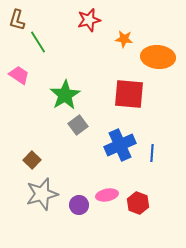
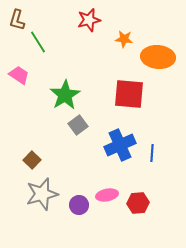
red hexagon: rotated 25 degrees counterclockwise
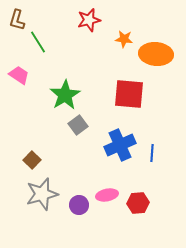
orange ellipse: moved 2 px left, 3 px up
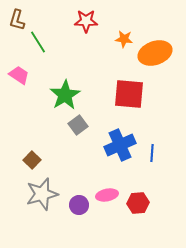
red star: moved 3 px left, 1 px down; rotated 15 degrees clockwise
orange ellipse: moved 1 px left, 1 px up; rotated 24 degrees counterclockwise
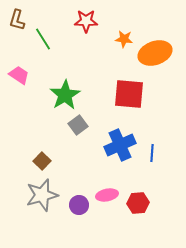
green line: moved 5 px right, 3 px up
brown square: moved 10 px right, 1 px down
gray star: moved 1 px down
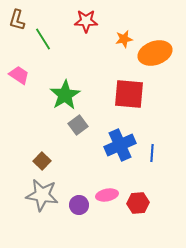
orange star: rotated 18 degrees counterclockwise
gray star: rotated 24 degrees clockwise
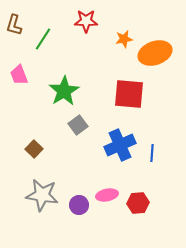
brown L-shape: moved 3 px left, 5 px down
green line: rotated 65 degrees clockwise
pink trapezoid: rotated 145 degrees counterclockwise
green star: moved 1 px left, 4 px up
brown square: moved 8 px left, 12 px up
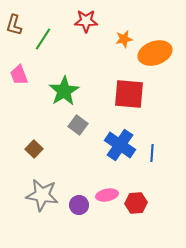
gray square: rotated 18 degrees counterclockwise
blue cross: rotated 32 degrees counterclockwise
red hexagon: moved 2 px left
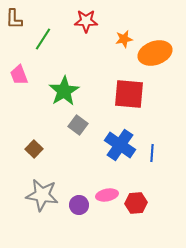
brown L-shape: moved 6 px up; rotated 15 degrees counterclockwise
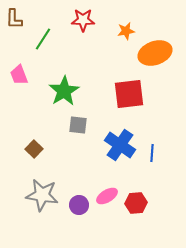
red star: moved 3 px left, 1 px up
orange star: moved 2 px right, 8 px up
red square: rotated 12 degrees counterclockwise
gray square: rotated 30 degrees counterclockwise
pink ellipse: moved 1 px down; rotated 20 degrees counterclockwise
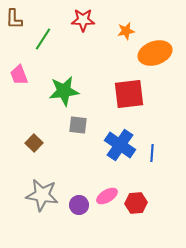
green star: rotated 24 degrees clockwise
brown square: moved 6 px up
